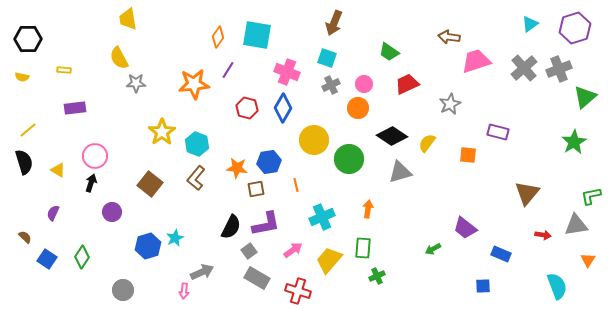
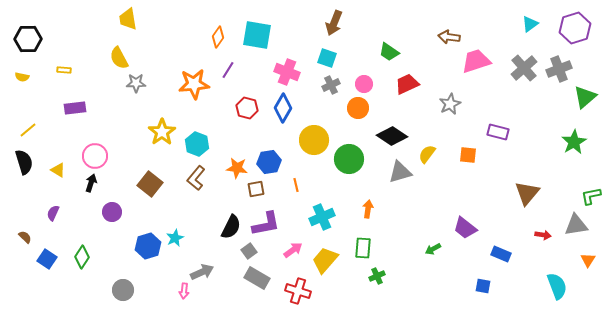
yellow semicircle at (427, 143): moved 11 px down
yellow trapezoid at (329, 260): moved 4 px left
blue square at (483, 286): rotated 14 degrees clockwise
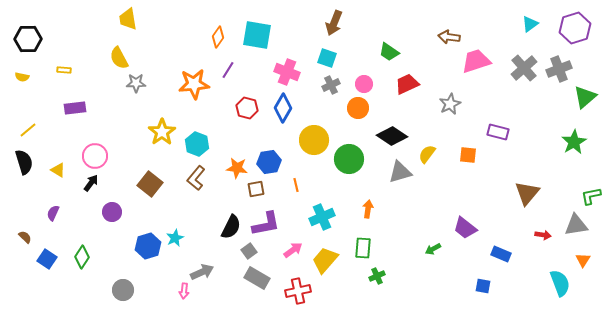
black arrow at (91, 183): rotated 18 degrees clockwise
orange triangle at (588, 260): moved 5 px left
cyan semicircle at (557, 286): moved 3 px right, 3 px up
red cross at (298, 291): rotated 30 degrees counterclockwise
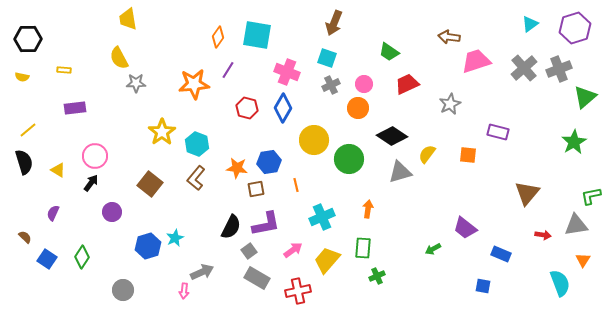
yellow trapezoid at (325, 260): moved 2 px right
